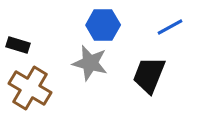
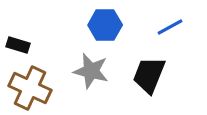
blue hexagon: moved 2 px right
gray star: moved 1 px right, 8 px down
brown cross: rotated 6 degrees counterclockwise
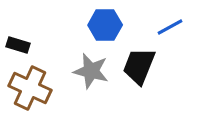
black trapezoid: moved 10 px left, 9 px up
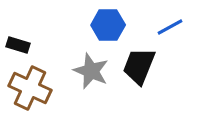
blue hexagon: moved 3 px right
gray star: rotated 9 degrees clockwise
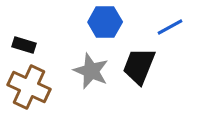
blue hexagon: moved 3 px left, 3 px up
black rectangle: moved 6 px right
brown cross: moved 1 px left, 1 px up
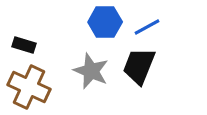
blue line: moved 23 px left
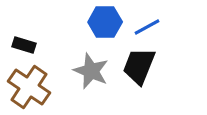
brown cross: rotated 9 degrees clockwise
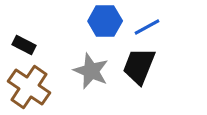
blue hexagon: moved 1 px up
black rectangle: rotated 10 degrees clockwise
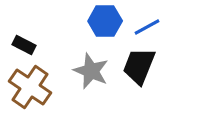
brown cross: moved 1 px right
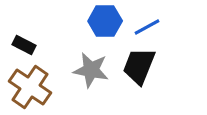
gray star: moved 1 px up; rotated 12 degrees counterclockwise
